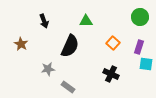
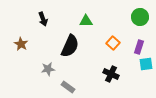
black arrow: moved 1 px left, 2 px up
cyan square: rotated 16 degrees counterclockwise
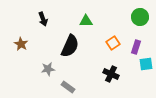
orange square: rotated 16 degrees clockwise
purple rectangle: moved 3 px left
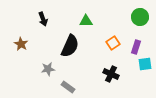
cyan square: moved 1 px left
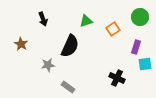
green triangle: rotated 16 degrees counterclockwise
orange square: moved 14 px up
gray star: moved 4 px up
black cross: moved 6 px right, 4 px down
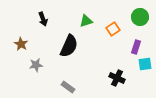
black semicircle: moved 1 px left
gray star: moved 12 px left
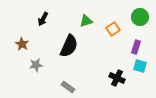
black arrow: rotated 48 degrees clockwise
brown star: moved 1 px right
cyan square: moved 5 px left, 2 px down; rotated 24 degrees clockwise
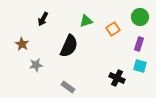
purple rectangle: moved 3 px right, 3 px up
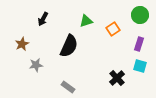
green circle: moved 2 px up
brown star: rotated 16 degrees clockwise
black cross: rotated 21 degrees clockwise
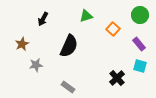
green triangle: moved 5 px up
orange square: rotated 16 degrees counterclockwise
purple rectangle: rotated 56 degrees counterclockwise
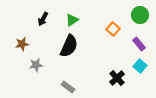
green triangle: moved 14 px left, 4 px down; rotated 16 degrees counterclockwise
brown star: rotated 16 degrees clockwise
cyan square: rotated 24 degrees clockwise
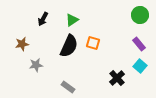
orange square: moved 20 px left, 14 px down; rotated 24 degrees counterclockwise
